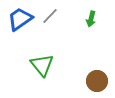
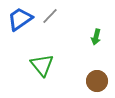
green arrow: moved 5 px right, 18 px down
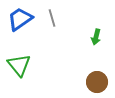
gray line: moved 2 px right, 2 px down; rotated 60 degrees counterclockwise
green triangle: moved 23 px left
brown circle: moved 1 px down
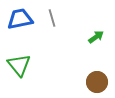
blue trapezoid: rotated 24 degrees clockwise
green arrow: rotated 140 degrees counterclockwise
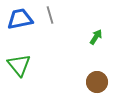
gray line: moved 2 px left, 3 px up
green arrow: rotated 21 degrees counterclockwise
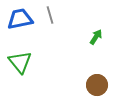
green triangle: moved 1 px right, 3 px up
brown circle: moved 3 px down
